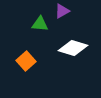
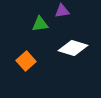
purple triangle: rotated 21 degrees clockwise
green triangle: rotated 12 degrees counterclockwise
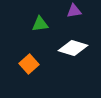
purple triangle: moved 12 px right
orange square: moved 3 px right, 3 px down
